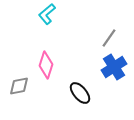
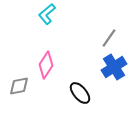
pink diamond: rotated 16 degrees clockwise
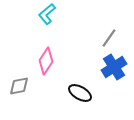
pink diamond: moved 4 px up
black ellipse: rotated 20 degrees counterclockwise
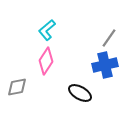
cyan L-shape: moved 16 px down
blue cross: moved 9 px left, 2 px up; rotated 20 degrees clockwise
gray diamond: moved 2 px left, 1 px down
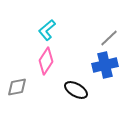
gray line: rotated 12 degrees clockwise
black ellipse: moved 4 px left, 3 px up
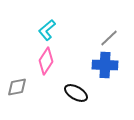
blue cross: rotated 15 degrees clockwise
black ellipse: moved 3 px down
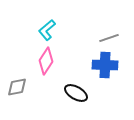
gray line: rotated 24 degrees clockwise
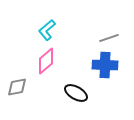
pink diamond: rotated 16 degrees clockwise
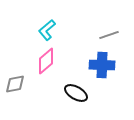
gray line: moved 3 px up
blue cross: moved 3 px left
gray diamond: moved 2 px left, 3 px up
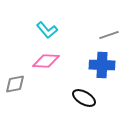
cyan L-shape: rotated 90 degrees counterclockwise
pink diamond: rotated 44 degrees clockwise
black ellipse: moved 8 px right, 5 px down
